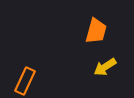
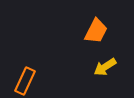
orange trapezoid: rotated 12 degrees clockwise
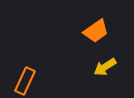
orange trapezoid: rotated 28 degrees clockwise
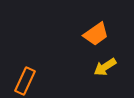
orange trapezoid: moved 3 px down
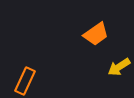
yellow arrow: moved 14 px right
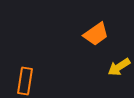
orange rectangle: rotated 16 degrees counterclockwise
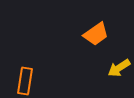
yellow arrow: moved 1 px down
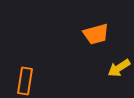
orange trapezoid: rotated 20 degrees clockwise
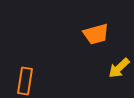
yellow arrow: rotated 10 degrees counterclockwise
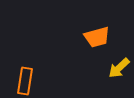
orange trapezoid: moved 1 px right, 3 px down
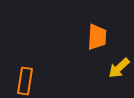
orange trapezoid: rotated 72 degrees counterclockwise
